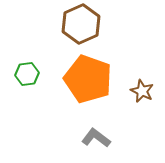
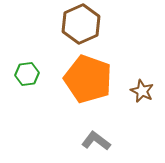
gray L-shape: moved 3 px down
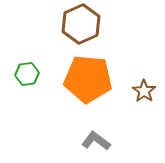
orange pentagon: rotated 15 degrees counterclockwise
brown star: moved 2 px right; rotated 10 degrees clockwise
